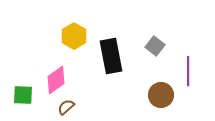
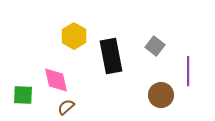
pink diamond: rotated 68 degrees counterclockwise
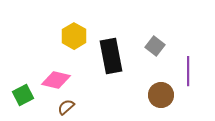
pink diamond: rotated 64 degrees counterclockwise
green square: rotated 30 degrees counterclockwise
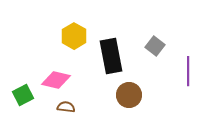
brown circle: moved 32 px left
brown semicircle: rotated 48 degrees clockwise
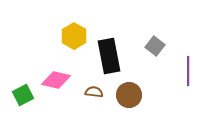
black rectangle: moved 2 px left
brown semicircle: moved 28 px right, 15 px up
